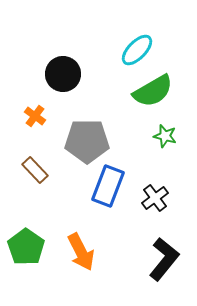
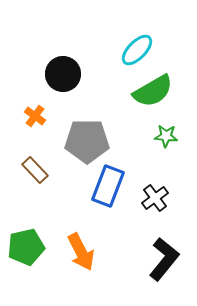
green star: moved 1 px right; rotated 10 degrees counterclockwise
green pentagon: rotated 24 degrees clockwise
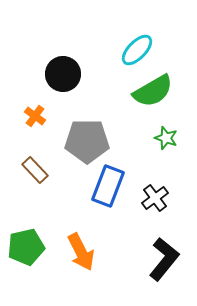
green star: moved 2 px down; rotated 15 degrees clockwise
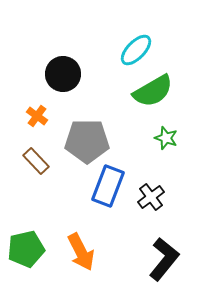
cyan ellipse: moved 1 px left
orange cross: moved 2 px right
brown rectangle: moved 1 px right, 9 px up
black cross: moved 4 px left, 1 px up
green pentagon: moved 2 px down
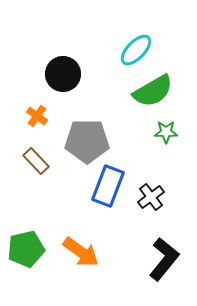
green star: moved 6 px up; rotated 20 degrees counterclockwise
orange arrow: rotated 27 degrees counterclockwise
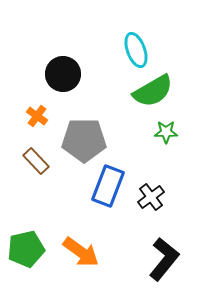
cyan ellipse: rotated 64 degrees counterclockwise
gray pentagon: moved 3 px left, 1 px up
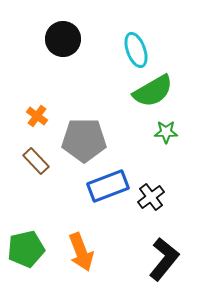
black circle: moved 35 px up
blue rectangle: rotated 48 degrees clockwise
orange arrow: rotated 33 degrees clockwise
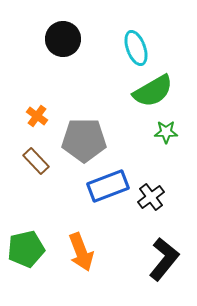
cyan ellipse: moved 2 px up
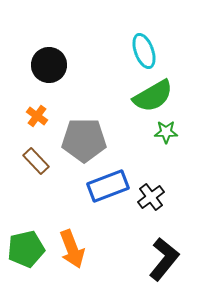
black circle: moved 14 px left, 26 px down
cyan ellipse: moved 8 px right, 3 px down
green semicircle: moved 5 px down
orange arrow: moved 9 px left, 3 px up
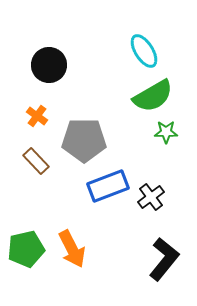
cyan ellipse: rotated 12 degrees counterclockwise
orange arrow: rotated 6 degrees counterclockwise
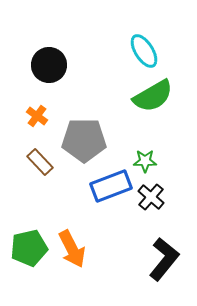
green star: moved 21 px left, 29 px down
brown rectangle: moved 4 px right, 1 px down
blue rectangle: moved 3 px right
black cross: rotated 12 degrees counterclockwise
green pentagon: moved 3 px right, 1 px up
